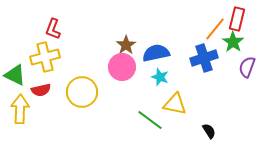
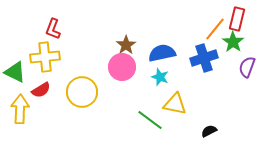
blue semicircle: moved 6 px right
yellow cross: rotated 8 degrees clockwise
green triangle: moved 3 px up
red semicircle: rotated 18 degrees counterclockwise
black semicircle: rotated 84 degrees counterclockwise
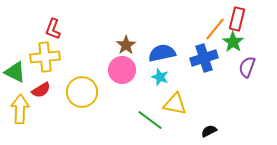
pink circle: moved 3 px down
